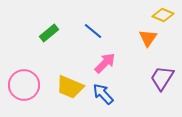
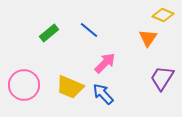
blue line: moved 4 px left, 1 px up
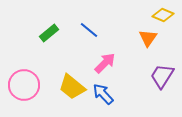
purple trapezoid: moved 2 px up
yellow trapezoid: moved 2 px right; rotated 16 degrees clockwise
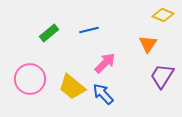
blue line: rotated 54 degrees counterclockwise
orange triangle: moved 6 px down
pink circle: moved 6 px right, 6 px up
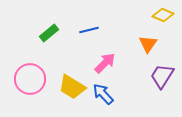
yellow trapezoid: rotated 8 degrees counterclockwise
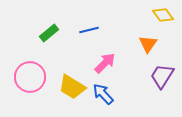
yellow diamond: rotated 30 degrees clockwise
pink circle: moved 2 px up
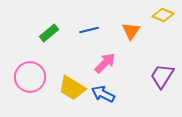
yellow diamond: rotated 30 degrees counterclockwise
orange triangle: moved 17 px left, 13 px up
yellow trapezoid: moved 1 px down
blue arrow: rotated 20 degrees counterclockwise
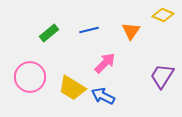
blue arrow: moved 2 px down
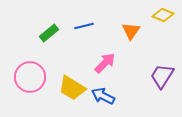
blue line: moved 5 px left, 4 px up
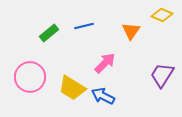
yellow diamond: moved 1 px left
purple trapezoid: moved 1 px up
